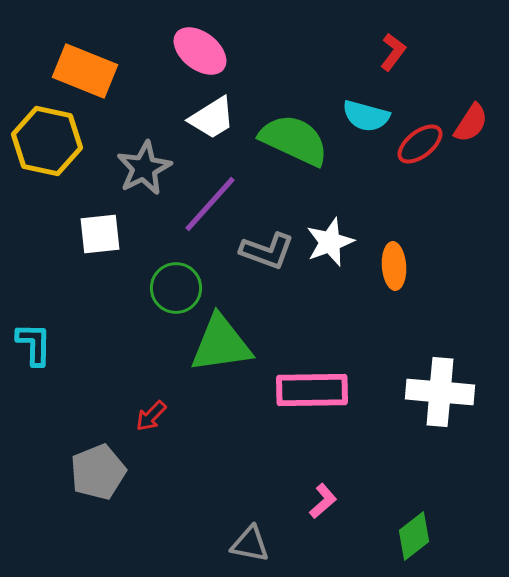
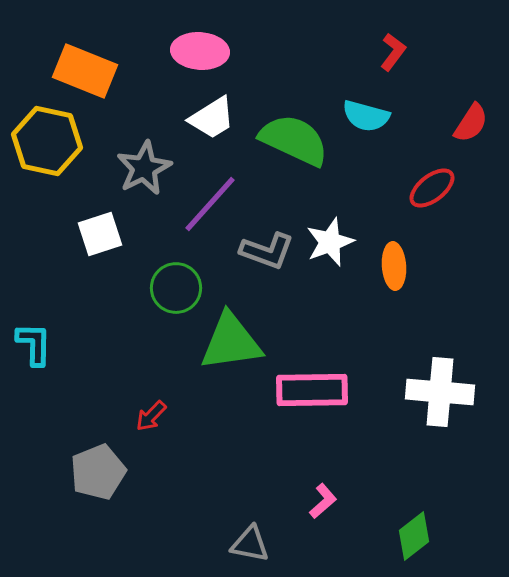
pink ellipse: rotated 34 degrees counterclockwise
red ellipse: moved 12 px right, 44 px down
white square: rotated 12 degrees counterclockwise
green triangle: moved 10 px right, 2 px up
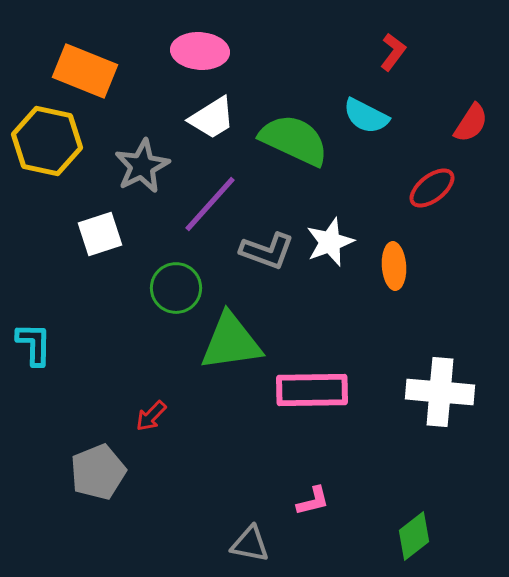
cyan semicircle: rotated 12 degrees clockwise
gray star: moved 2 px left, 2 px up
pink L-shape: moved 10 px left; rotated 27 degrees clockwise
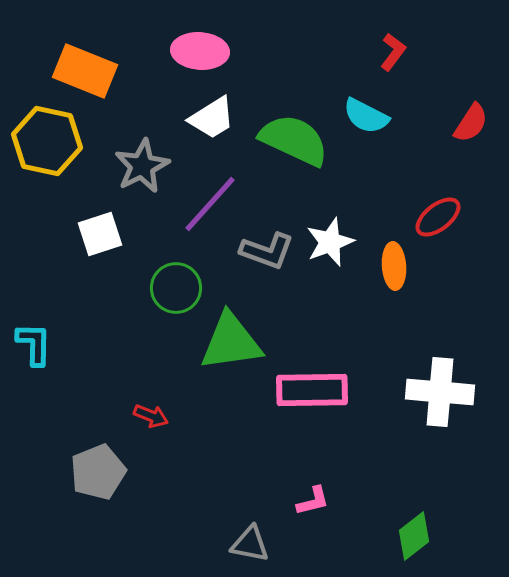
red ellipse: moved 6 px right, 29 px down
red arrow: rotated 112 degrees counterclockwise
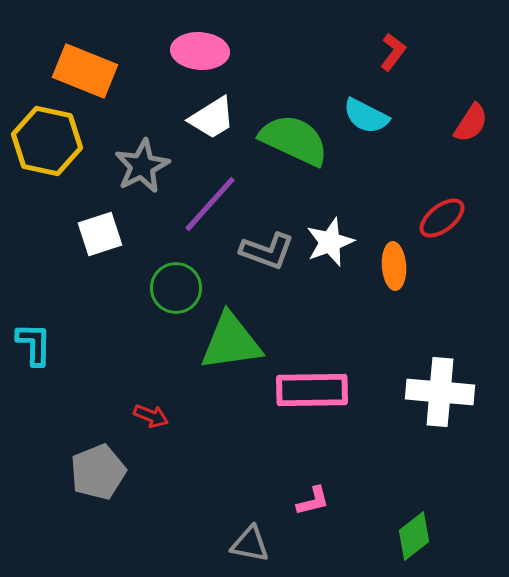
red ellipse: moved 4 px right, 1 px down
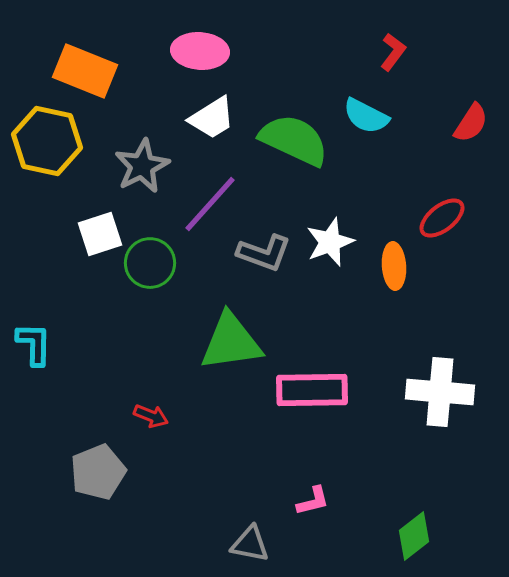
gray L-shape: moved 3 px left, 2 px down
green circle: moved 26 px left, 25 px up
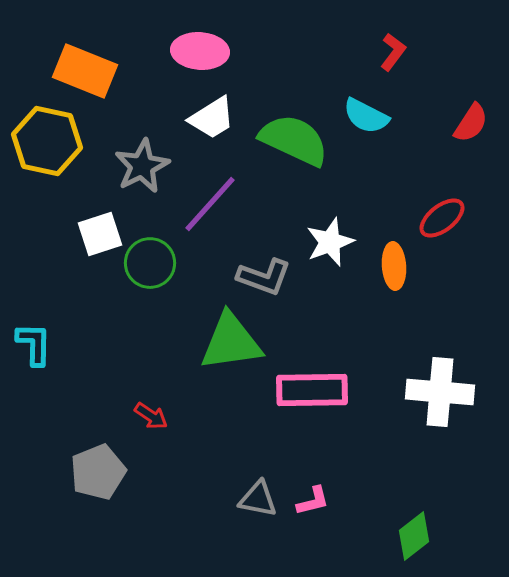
gray L-shape: moved 24 px down
red arrow: rotated 12 degrees clockwise
gray triangle: moved 8 px right, 45 px up
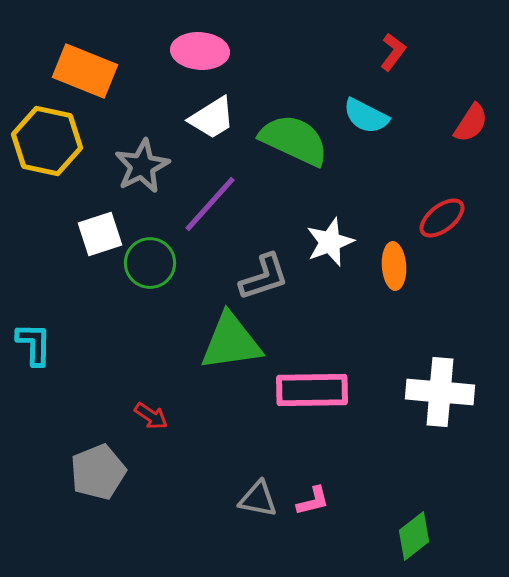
gray L-shape: rotated 38 degrees counterclockwise
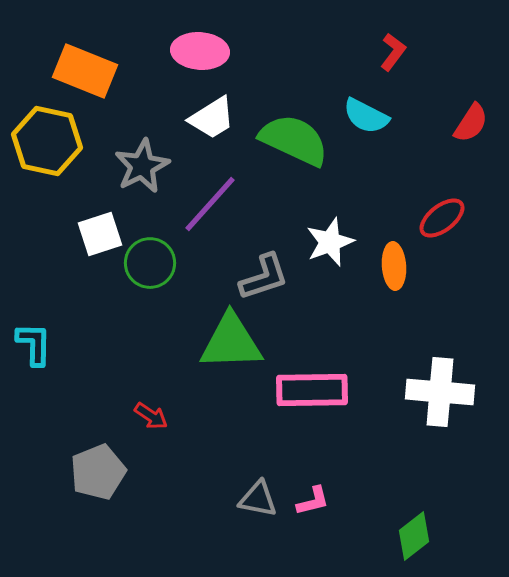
green triangle: rotated 6 degrees clockwise
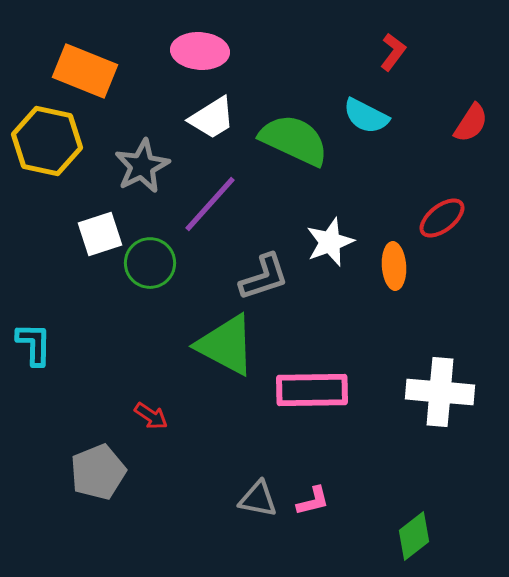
green triangle: moved 5 px left, 3 px down; rotated 30 degrees clockwise
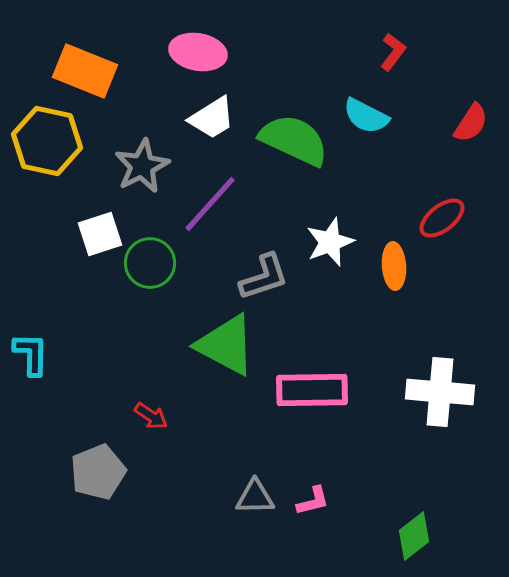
pink ellipse: moved 2 px left, 1 px down; rotated 6 degrees clockwise
cyan L-shape: moved 3 px left, 10 px down
gray triangle: moved 3 px left, 2 px up; rotated 12 degrees counterclockwise
